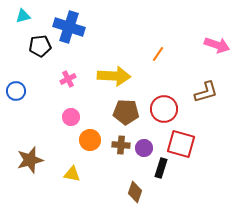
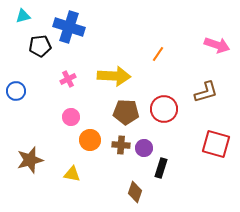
red square: moved 35 px right
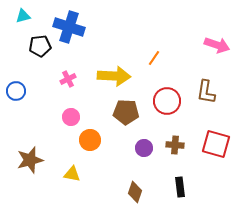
orange line: moved 4 px left, 4 px down
brown L-shape: rotated 115 degrees clockwise
red circle: moved 3 px right, 8 px up
brown cross: moved 54 px right
black rectangle: moved 19 px right, 19 px down; rotated 24 degrees counterclockwise
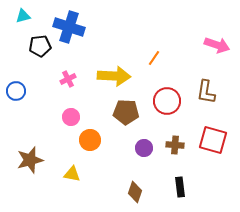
red square: moved 3 px left, 4 px up
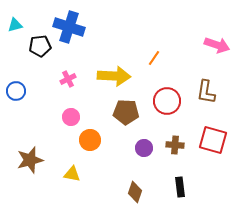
cyan triangle: moved 8 px left, 9 px down
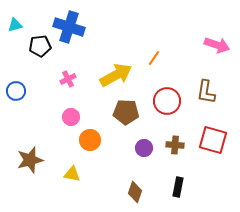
yellow arrow: moved 2 px right, 1 px up; rotated 32 degrees counterclockwise
black rectangle: moved 2 px left; rotated 18 degrees clockwise
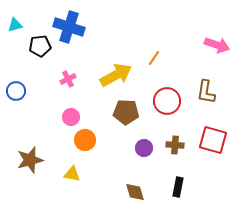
orange circle: moved 5 px left
brown diamond: rotated 35 degrees counterclockwise
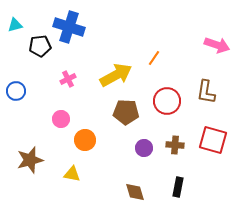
pink circle: moved 10 px left, 2 px down
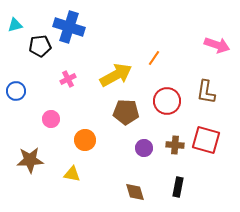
pink circle: moved 10 px left
red square: moved 7 px left
brown star: rotated 12 degrees clockwise
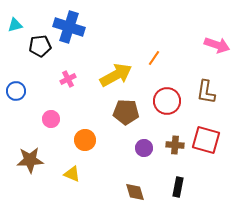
yellow triangle: rotated 12 degrees clockwise
